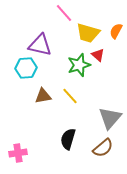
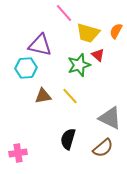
gray triangle: rotated 45 degrees counterclockwise
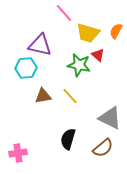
green star: rotated 30 degrees clockwise
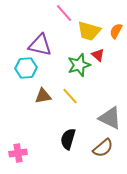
yellow trapezoid: moved 1 px right, 2 px up
green star: rotated 30 degrees counterclockwise
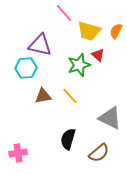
brown semicircle: moved 4 px left, 5 px down
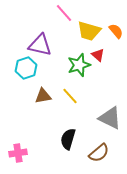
orange semicircle: rotated 112 degrees clockwise
cyan hexagon: rotated 15 degrees counterclockwise
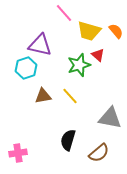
gray triangle: rotated 15 degrees counterclockwise
black semicircle: moved 1 px down
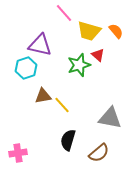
yellow line: moved 8 px left, 9 px down
